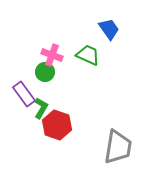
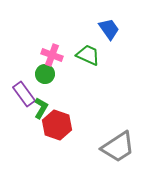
green circle: moved 2 px down
gray trapezoid: rotated 48 degrees clockwise
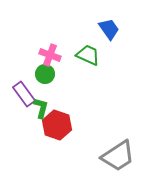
pink cross: moved 2 px left
green L-shape: rotated 15 degrees counterclockwise
gray trapezoid: moved 9 px down
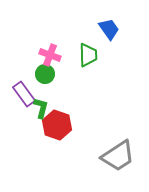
green trapezoid: rotated 65 degrees clockwise
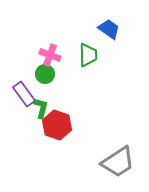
blue trapezoid: rotated 20 degrees counterclockwise
gray trapezoid: moved 6 px down
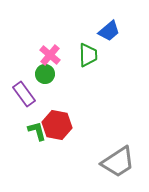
blue trapezoid: moved 2 px down; rotated 105 degrees clockwise
pink cross: rotated 20 degrees clockwise
green L-shape: moved 4 px left, 23 px down; rotated 30 degrees counterclockwise
red hexagon: rotated 8 degrees counterclockwise
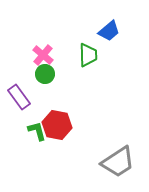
pink cross: moved 7 px left
purple rectangle: moved 5 px left, 3 px down
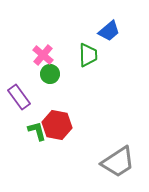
green circle: moved 5 px right
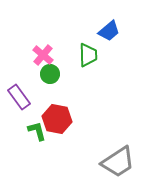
red hexagon: moved 6 px up
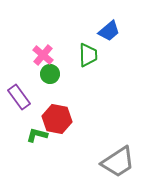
green L-shape: moved 4 px down; rotated 60 degrees counterclockwise
